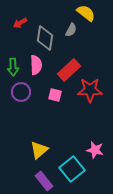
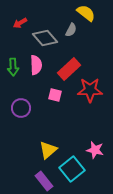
gray diamond: rotated 50 degrees counterclockwise
red rectangle: moved 1 px up
purple circle: moved 16 px down
yellow triangle: moved 9 px right
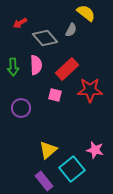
red rectangle: moved 2 px left
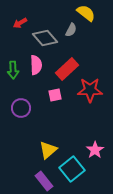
green arrow: moved 3 px down
pink square: rotated 24 degrees counterclockwise
pink star: rotated 24 degrees clockwise
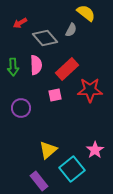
green arrow: moved 3 px up
purple rectangle: moved 5 px left
